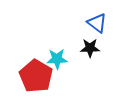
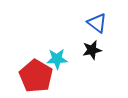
black star: moved 2 px right, 2 px down; rotated 12 degrees counterclockwise
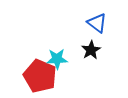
black star: moved 1 px left; rotated 18 degrees counterclockwise
red pentagon: moved 4 px right; rotated 8 degrees counterclockwise
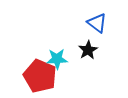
black star: moved 3 px left
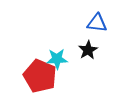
blue triangle: rotated 30 degrees counterclockwise
